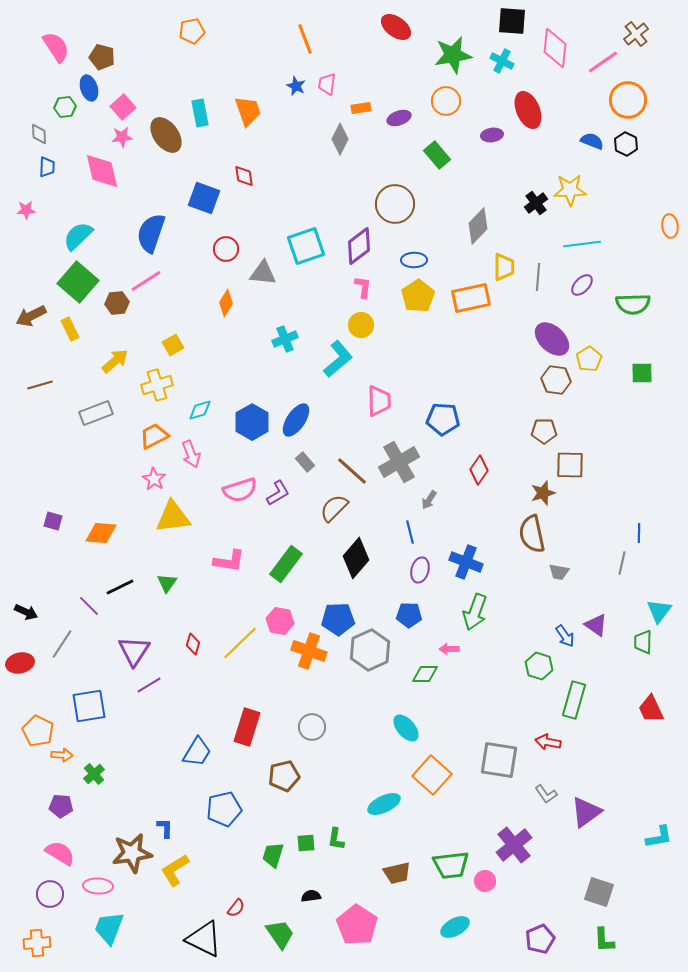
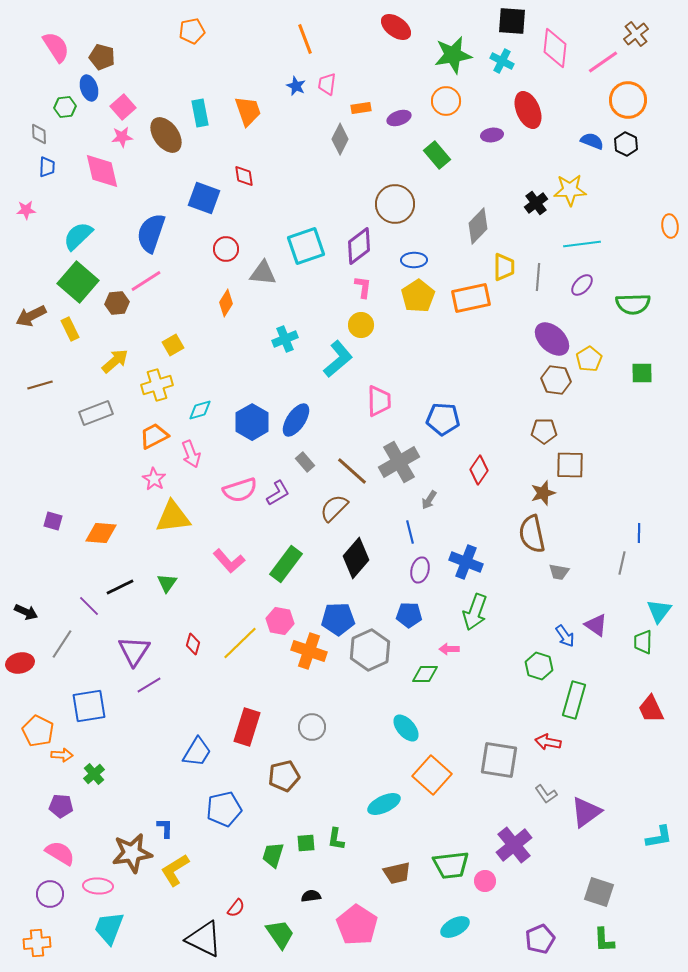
pink L-shape at (229, 561): rotated 40 degrees clockwise
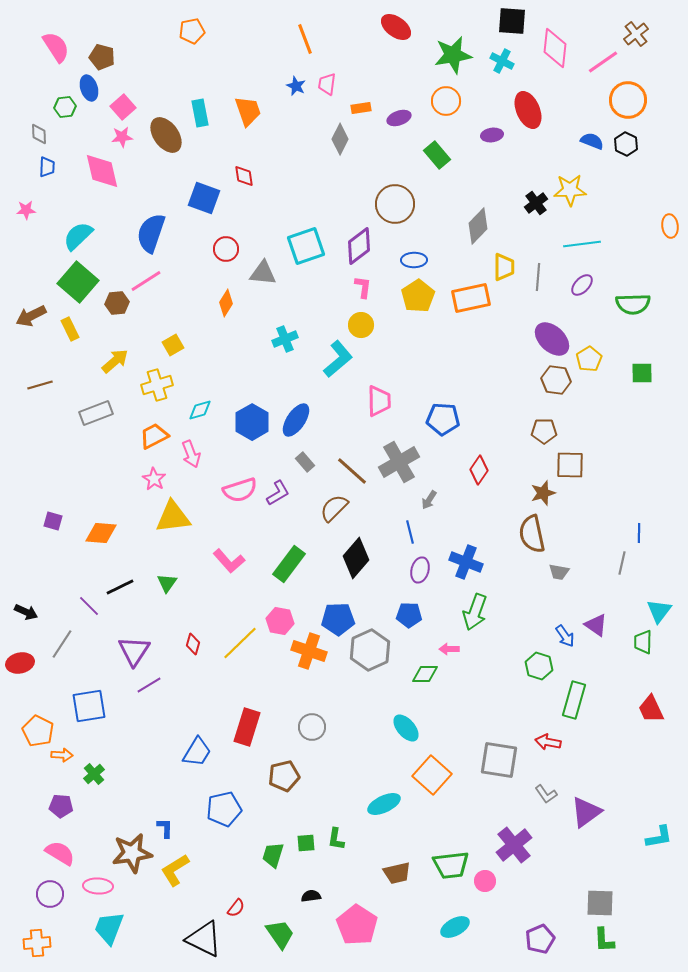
green rectangle at (286, 564): moved 3 px right
gray square at (599, 892): moved 1 px right, 11 px down; rotated 16 degrees counterclockwise
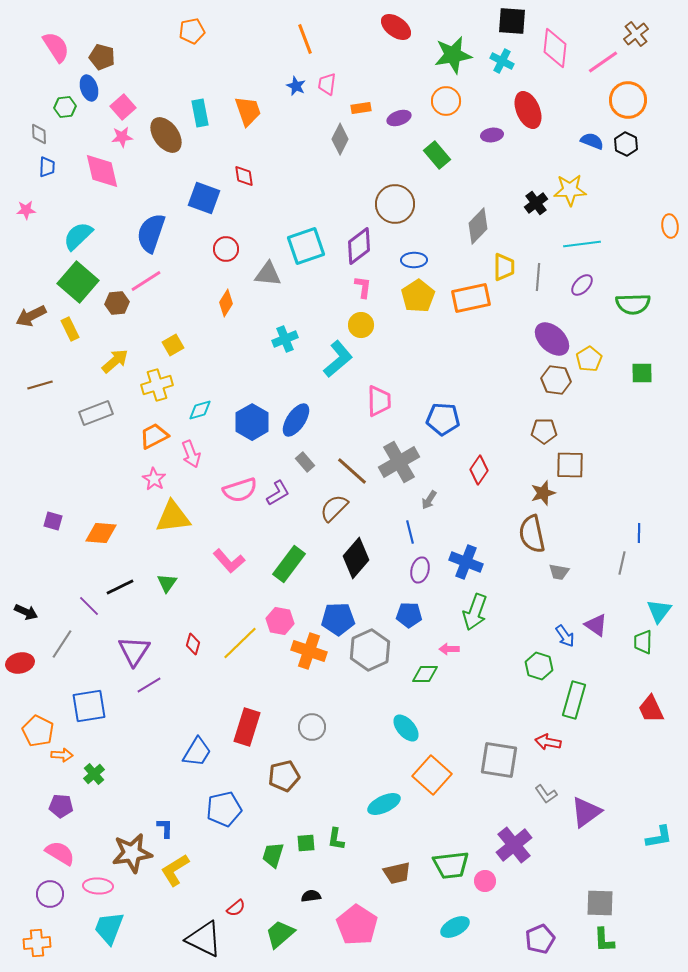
gray triangle at (263, 273): moved 5 px right, 1 px down
red semicircle at (236, 908): rotated 12 degrees clockwise
green trapezoid at (280, 934): rotated 96 degrees counterclockwise
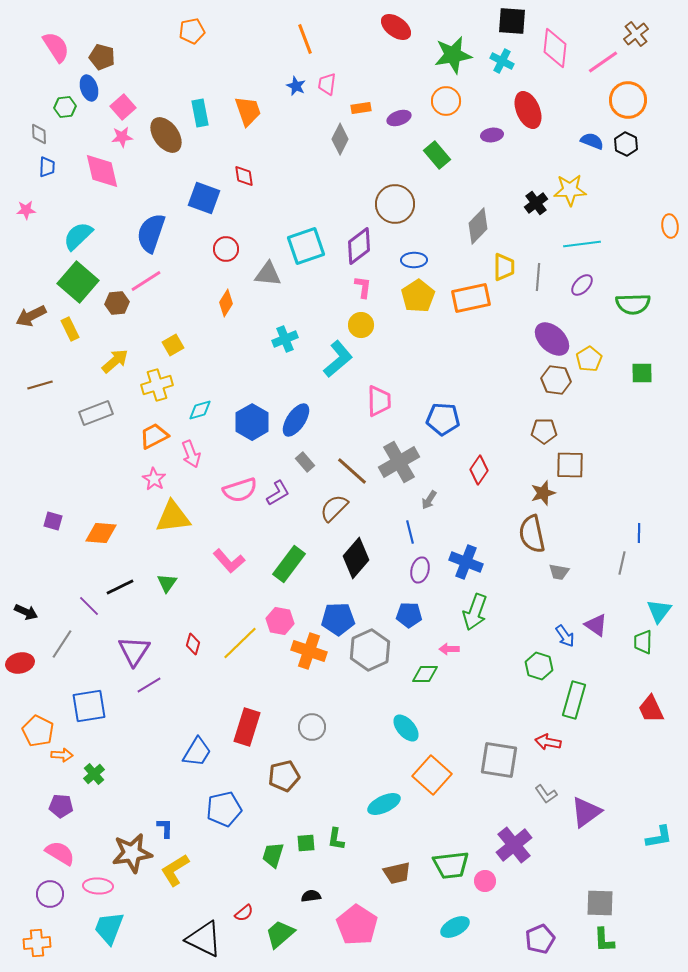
red semicircle at (236, 908): moved 8 px right, 5 px down
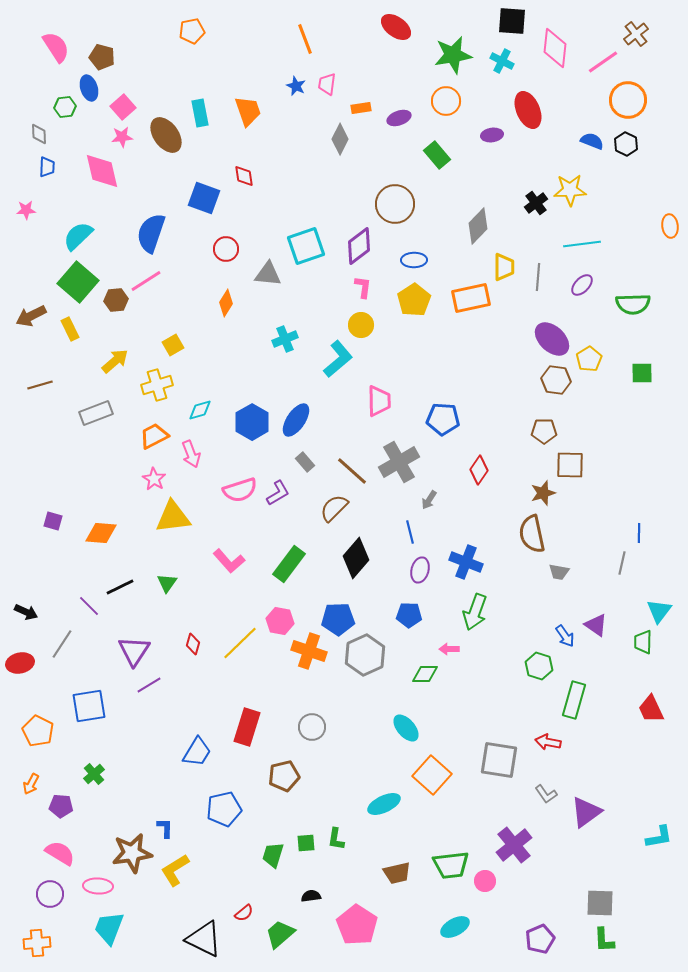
yellow pentagon at (418, 296): moved 4 px left, 4 px down
brown hexagon at (117, 303): moved 1 px left, 3 px up
gray hexagon at (370, 650): moved 5 px left, 5 px down
orange arrow at (62, 755): moved 31 px left, 29 px down; rotated 115 degrees clockwise
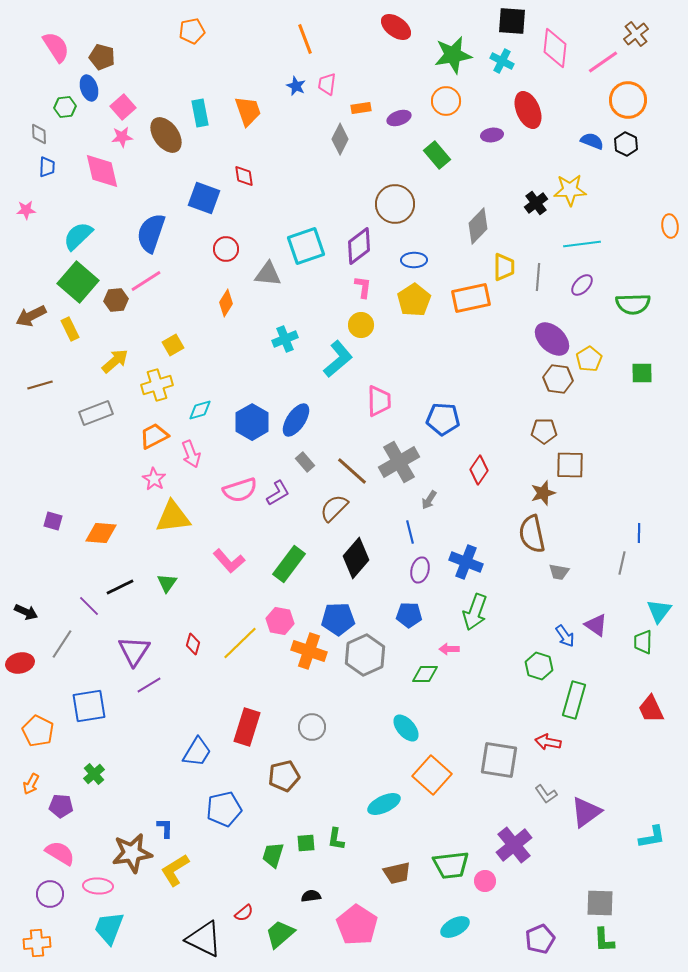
brown hexagon at (556, 380): moved 2 px right, 1 px up
cyan L-shape at (659, 837): moved 7 px left
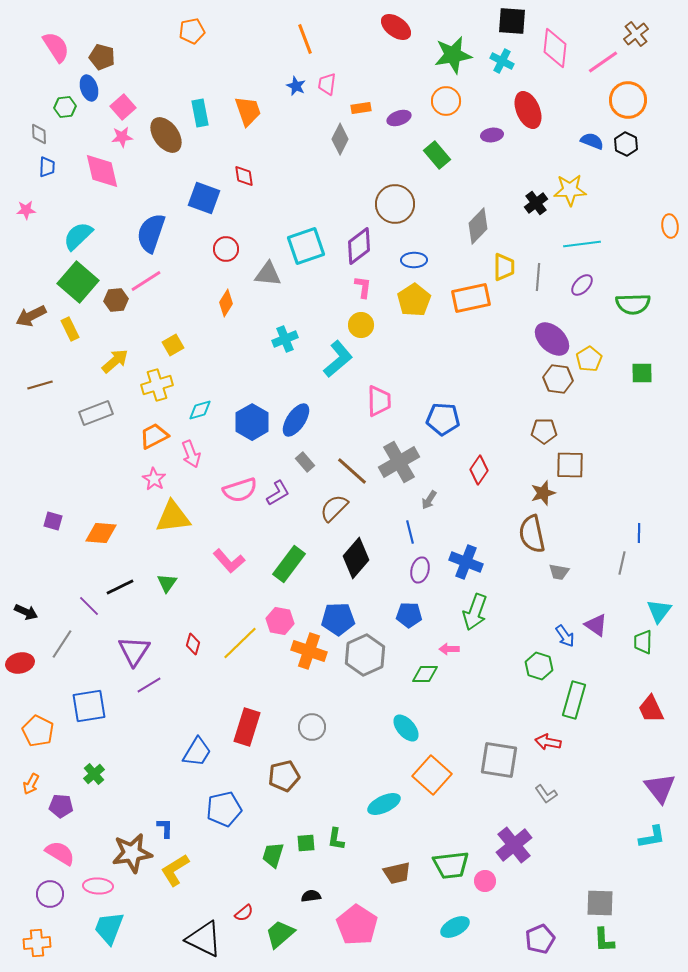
purple triangle at (586, 812): moved 74 px right, 24 px up; rotated 32 degrees counterclockwise
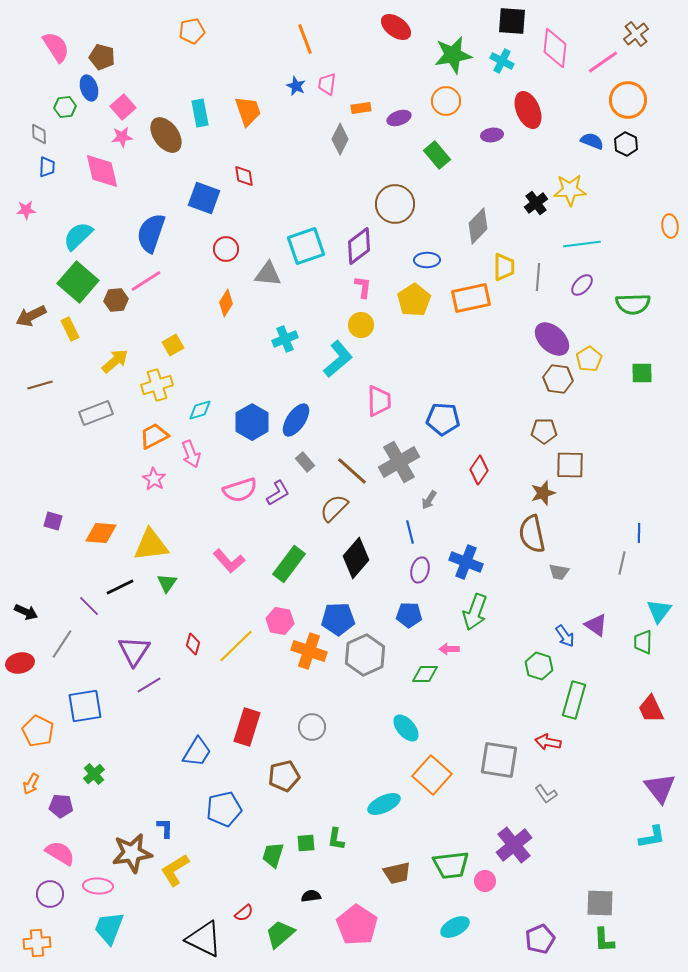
blue ellipse at (414, 260): moved 13 px right
yellow triangle at (173, 517): moved 22 px left, 28 px down
yellow line at (240, 643): moved 4 px left, 3 px down
blue square at (89, 706): moved 4 px left
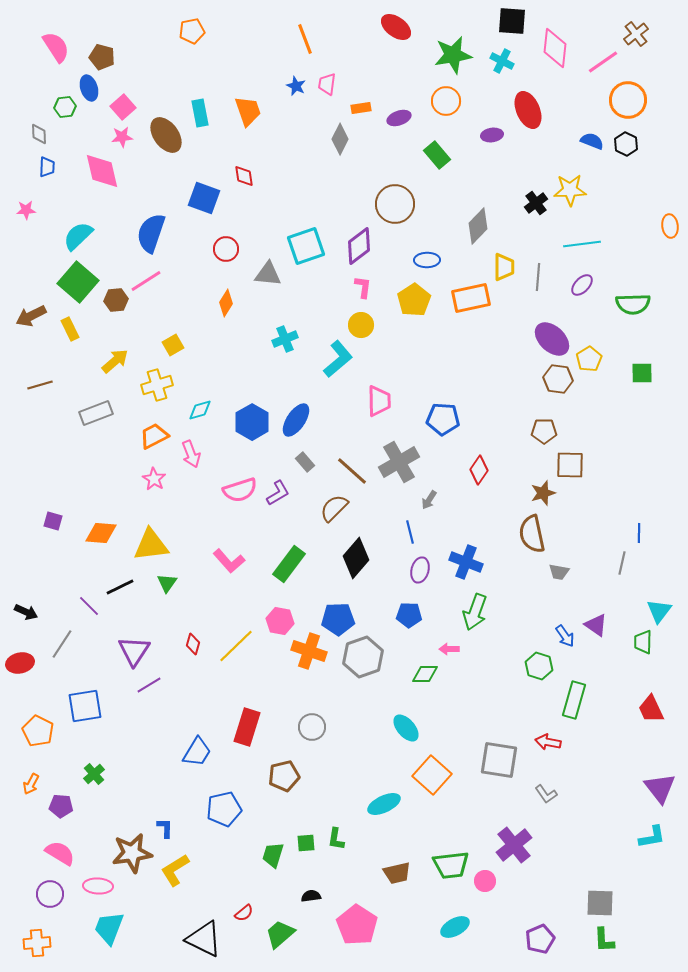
gray hexagon at (365, 655): moved 2 px left, 2 px down; rotated 6 degrees clockwise
